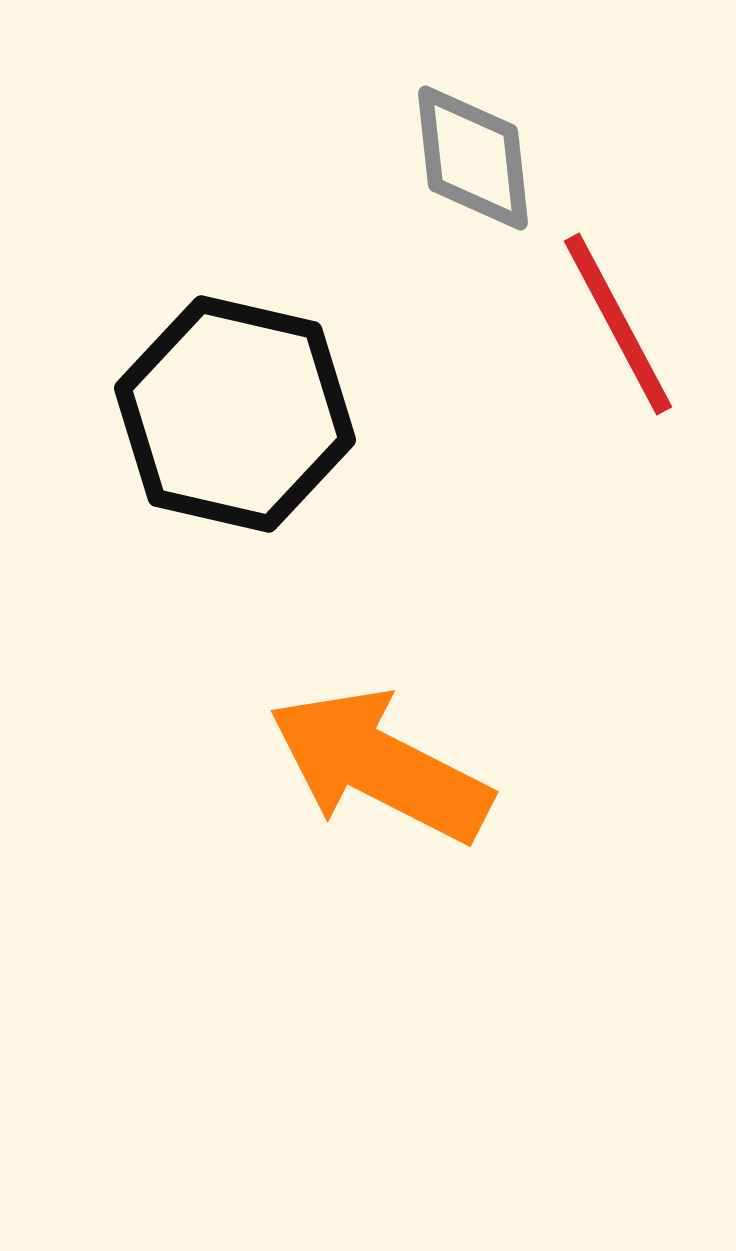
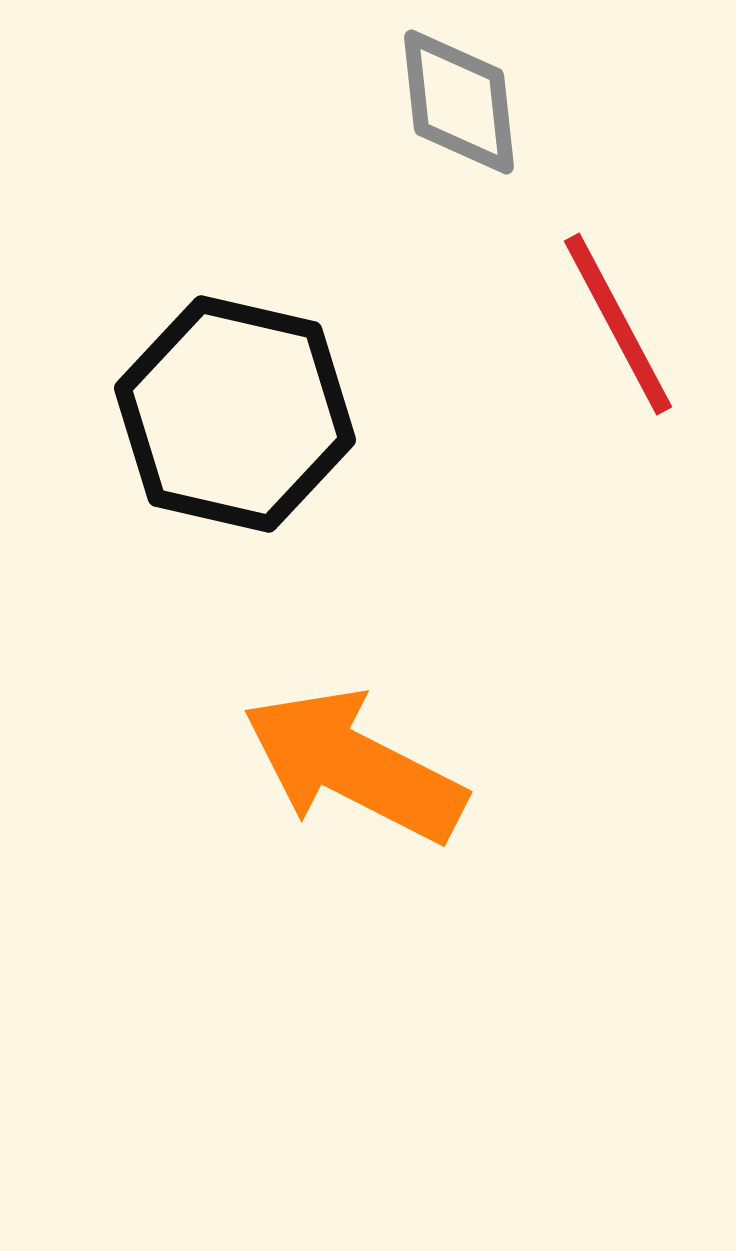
gray diamond: moved 14 px left, 56 px up
orange arrow: moved 26 px left
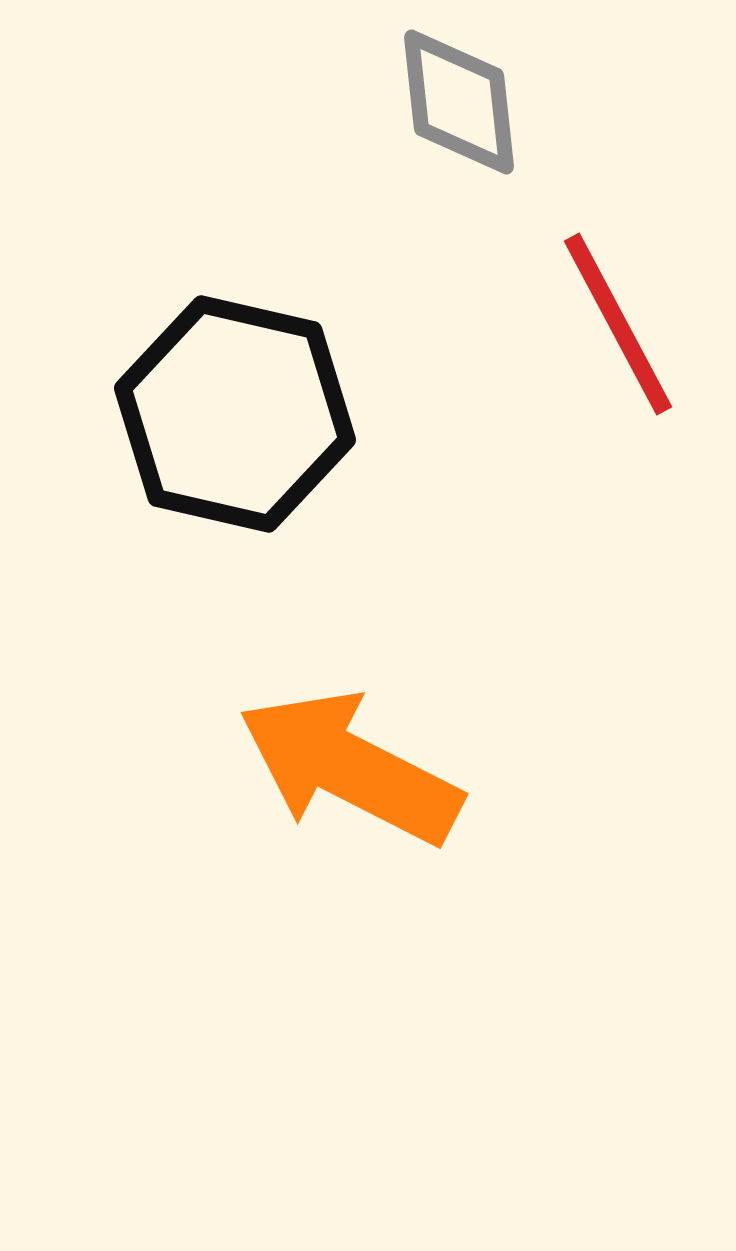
orange arrow: moved 4 px left, 2 px down
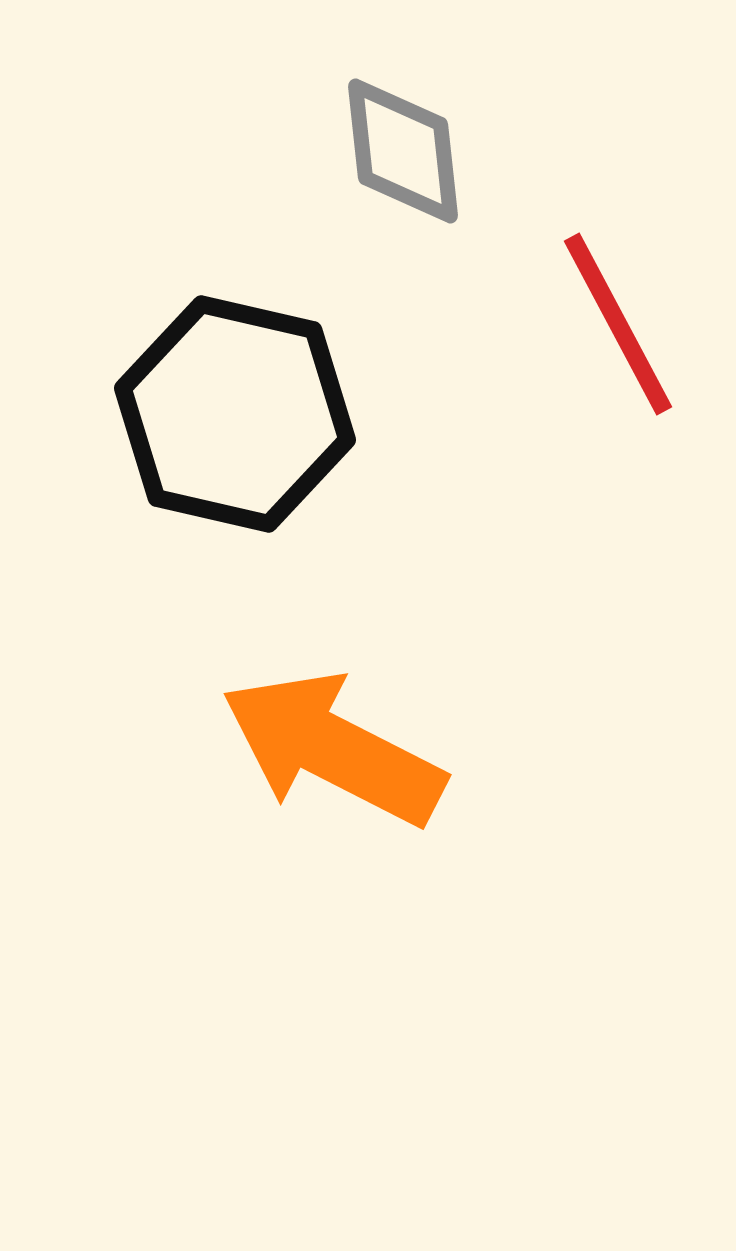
gray diamond: moved 56 px left, 49 px down
orange arrow: moved 17 px left, 19 px up
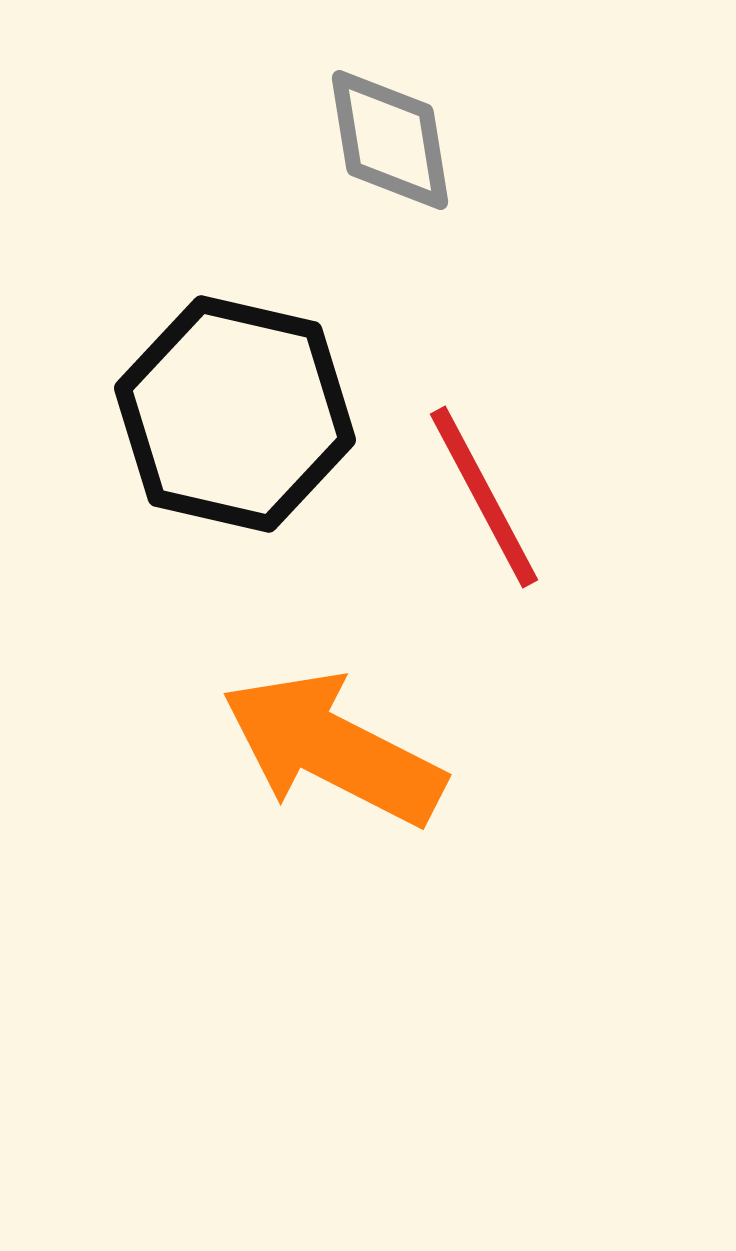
gray diamond: moved 13 px left, 11 px up; rotated 3 degrees counterclockwise
red line: moved 134 px left, 173 px down
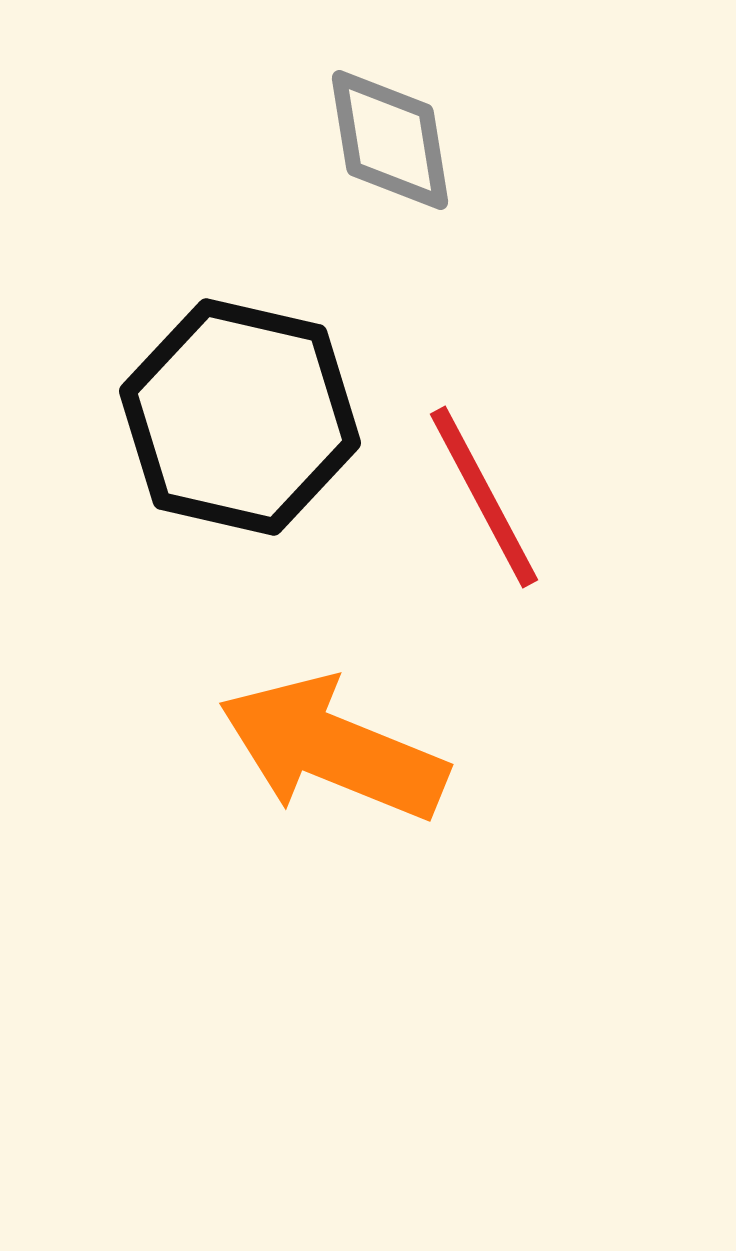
black hexagon: moved 5 px right, 3 px down
orange arrow: rotated 5 degrees counterclockwise
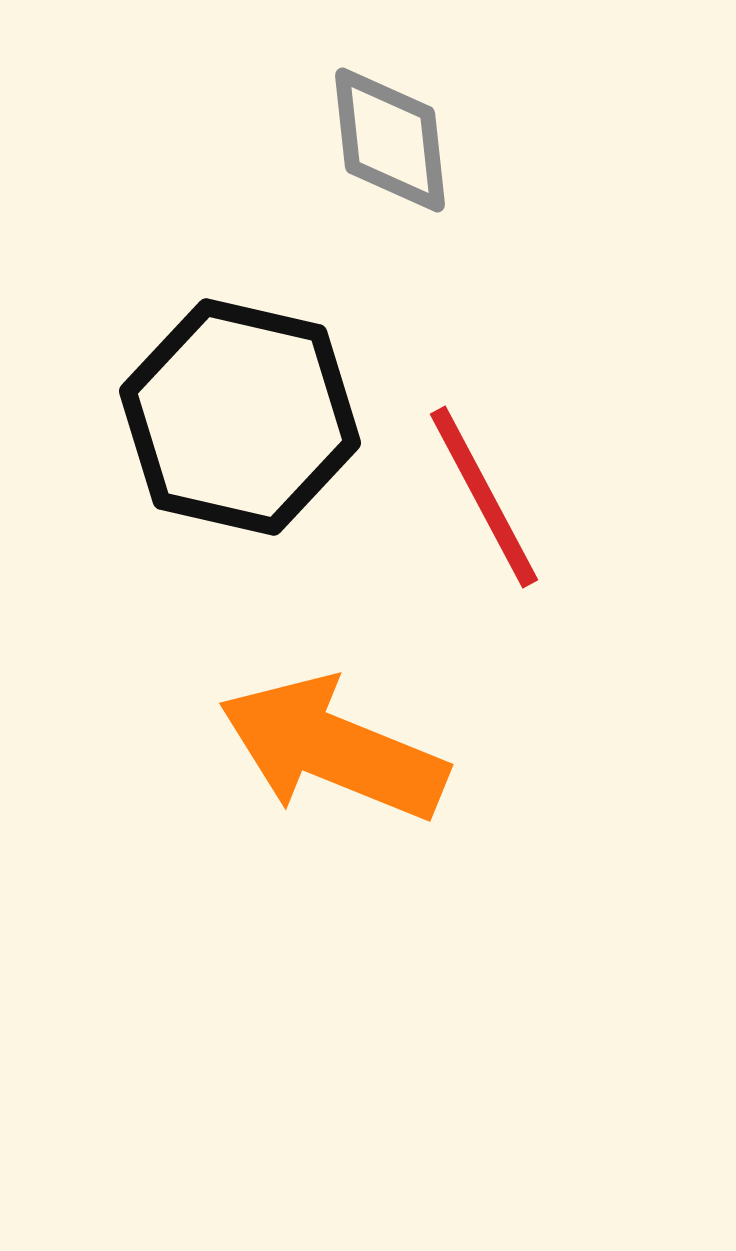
gray diamond: rotated 3 degrees clockwise
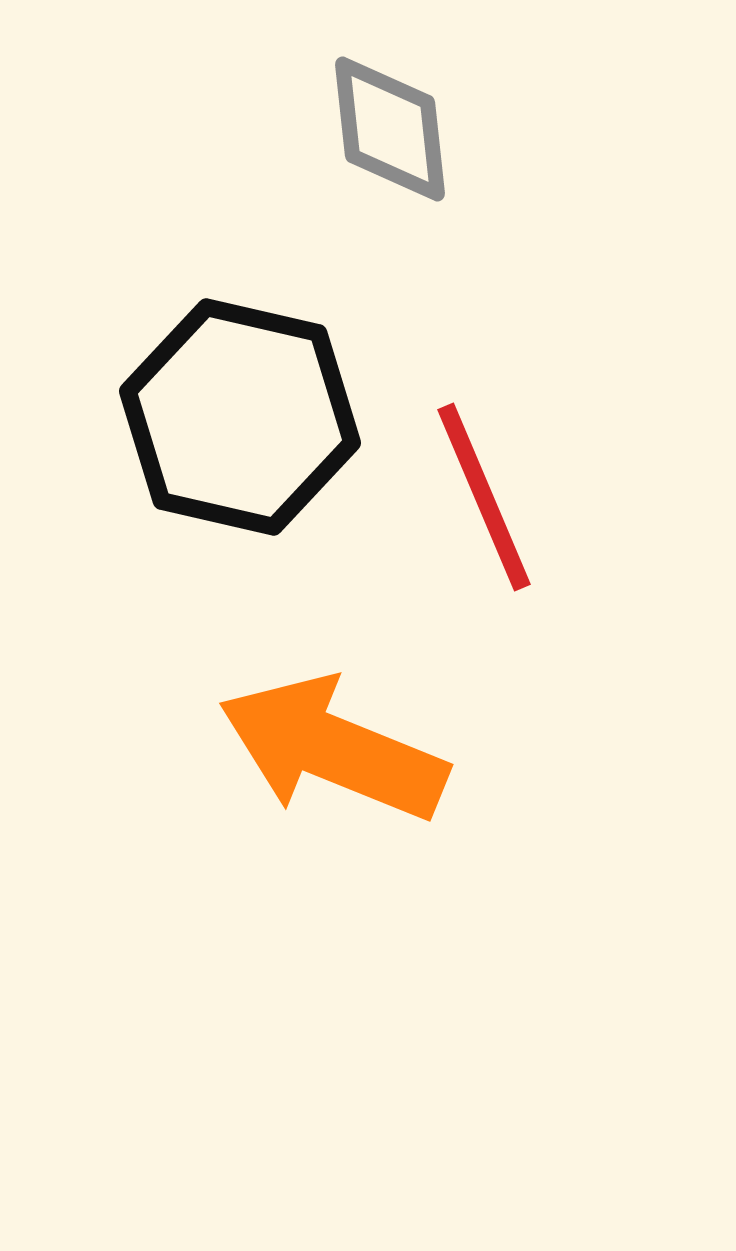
gray diamond: moved 11 px up
red line: rotated 5 degrees clockwise
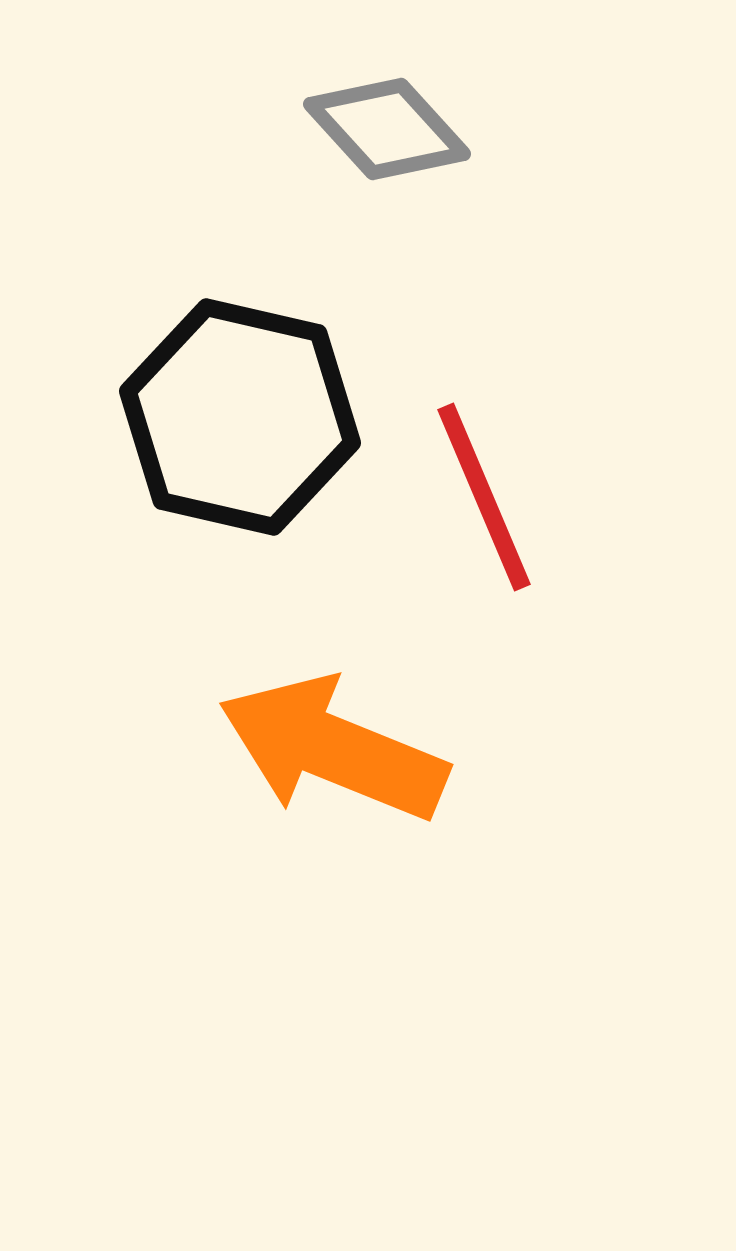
gray diamond: moved 3 px left; rotated 36 degrees counterclockwise
